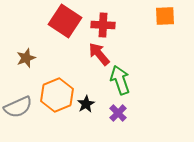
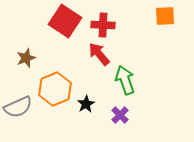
green arrow: moved 5 px right
orange hexagon: moved 2 px left, 6 px up
purple cross: moved 2 px right, 2 px down
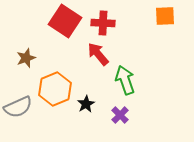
red cross: moved 2 px up
red arrow: moved 1 px left
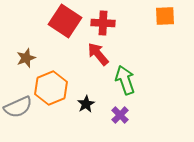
orange hexagon: moved 4 px left, 1 px up
